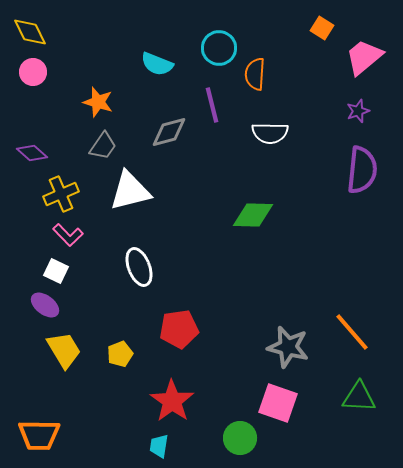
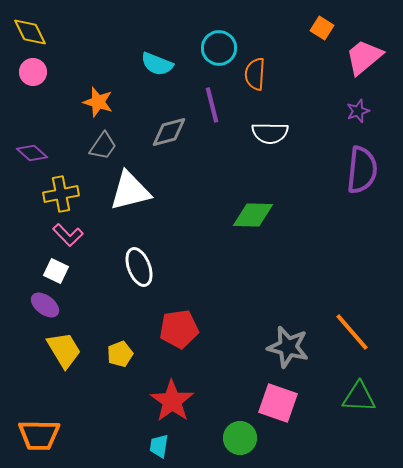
yellow cross: rotated 12 degrees clockwise
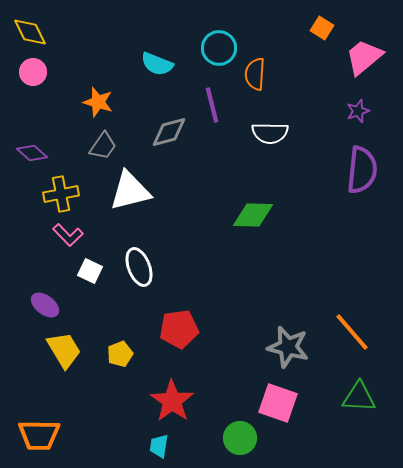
white square: moved 34 px right
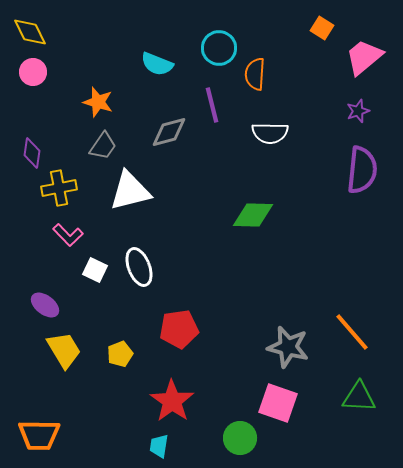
purple diamond: rotated 56 degrees clockwise
yellow cross: moved 2 px left, 6 px up
white square: moved 5 px right, 1 px up
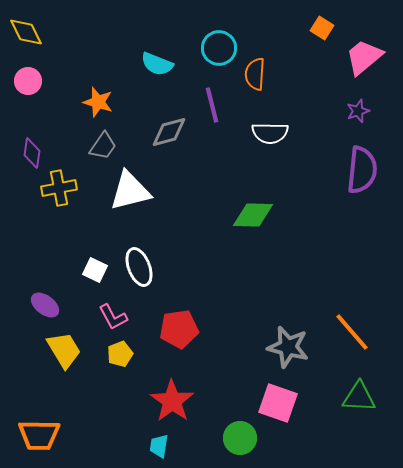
yellow diamond: moved 4 px left
pink circle: moved 5 px left, 9 px down
pink L-shape: moved 45 px right, 82 px down; rotated 16 degrees clockwise
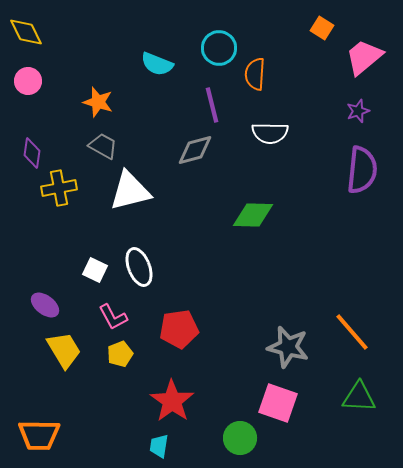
gray diamond: moved 26 px right, 18 px down
gray trapezoid: rotated 96 degrees counterclockwise
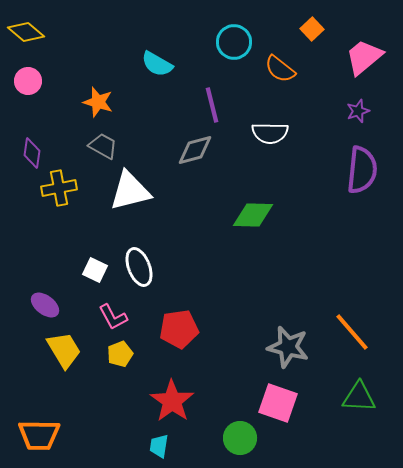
orange square: moved 10 px left, 1 px down; rotated 15 degrees clockwise
yellow diamond: rotated 24 degrees counterclockwise
cyan circle: moved 15 px right, 6 px up
cyan semicircle: rotated 8 degrees clockwise
orange semicircle: moved 25 px right, 5 px up; rotated 56 degrees counterclockwise
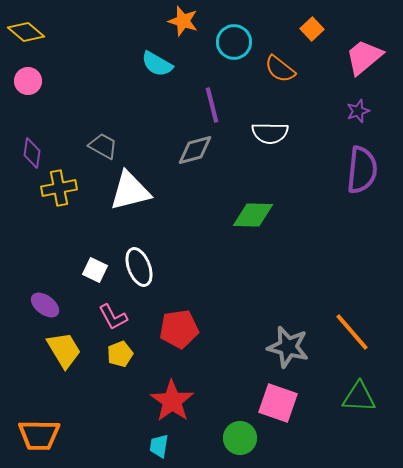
orange star: moved 85 px right, 81 px up
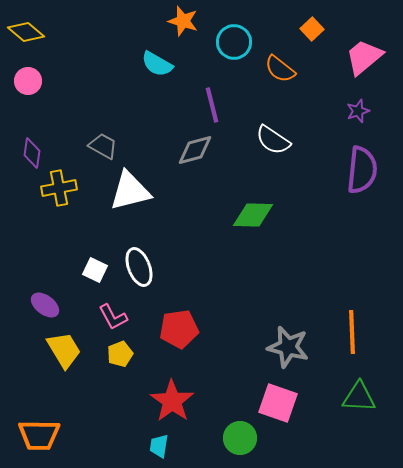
white semicircle: moved 3 px right, 7 px down; rotated 33 degrees clockwise
orange line: rotated 39 degrees clockwise
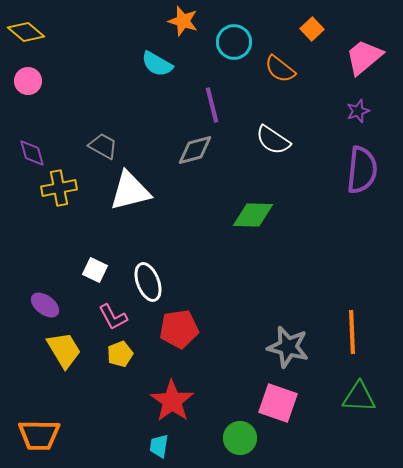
purple diamond: rotated 24 degrees counterclockwise
white ellipse: moved 9 px right, 15 px down
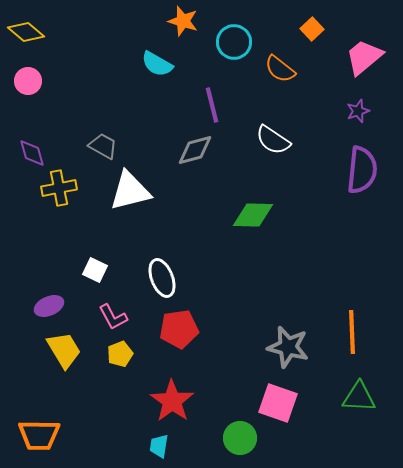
white ellipse: moved 14 px right, 4 px up
purple ellipse: moved 4 px right, 1 px down; rotated 60 degrees counterclockwise
